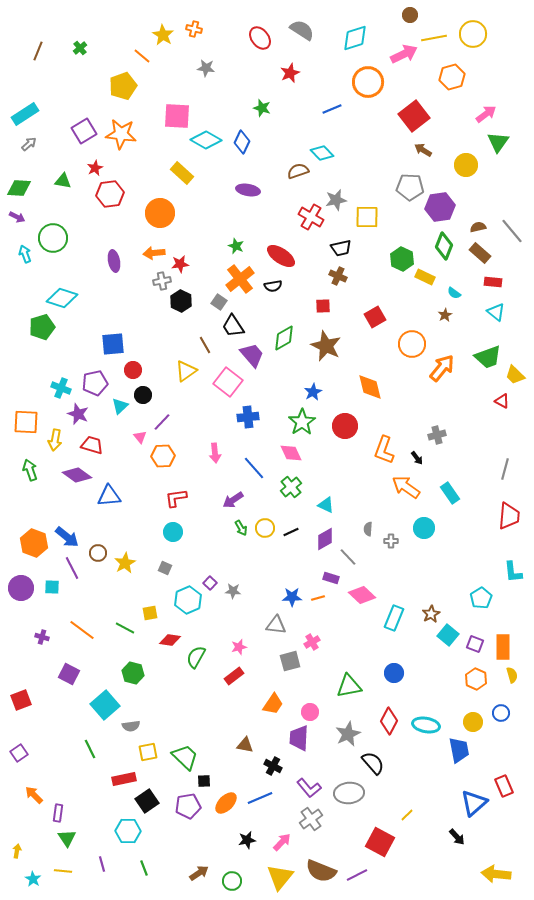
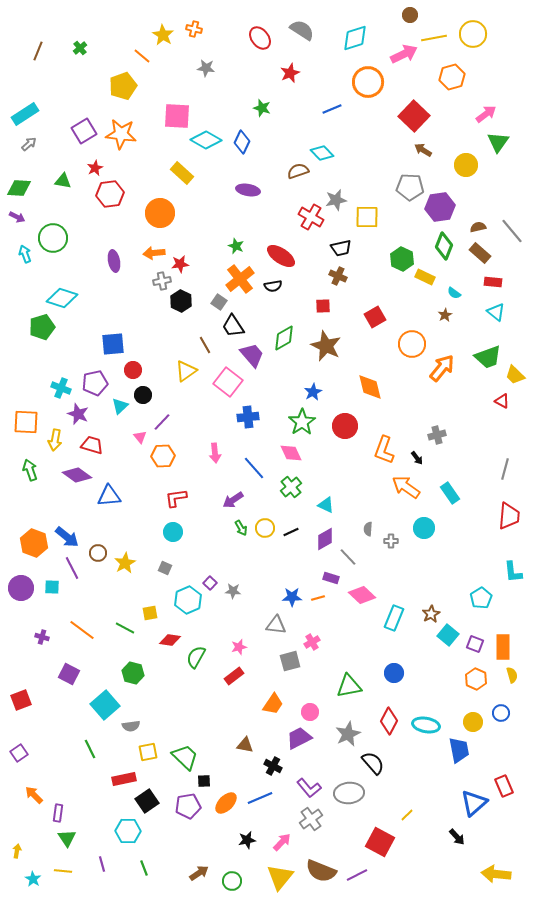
red square at (414, 116): rotated 8 degrees counterclockwise
purple trapezoid at (299, 738): rotated 60 degrees clockwise
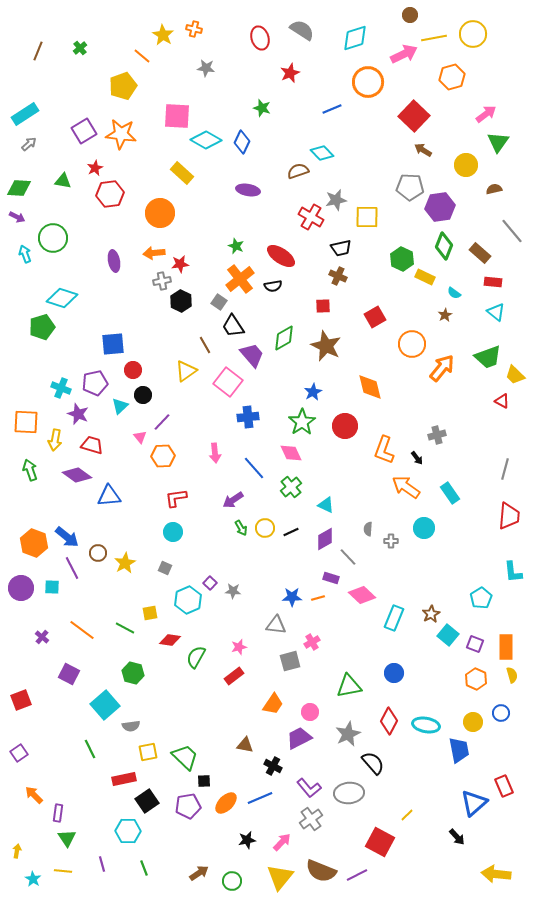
red ellipse at (260, 38): rotated 20 degrees clockwise
brown semicircle at (478, 227): moved 16 px right, 38 px up
purple cross at (42, 637): rotated 24 degrees clockwise
orange rectangle at (503, 647): moved 3 px right
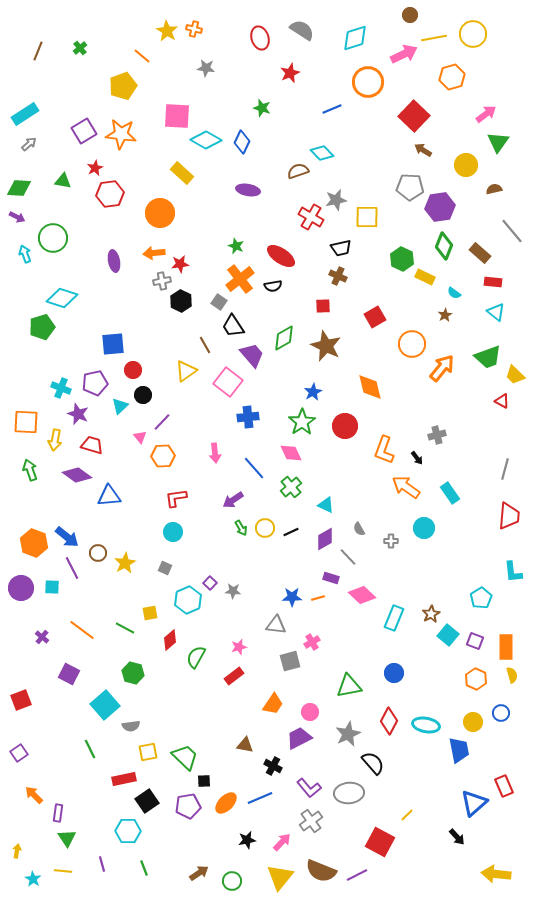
yellow star at (163, 35): moved 4 px right, 4 px up
gray semicircle at (368, 529): moved 9 px left; rotated 32 degrees counterclockwise
red diamond at (170, 640): rotated 50 degrees counterclockwise
purple square at (475, 644): moved 3 px up
gray cross at (311, 819): moved 2 px down
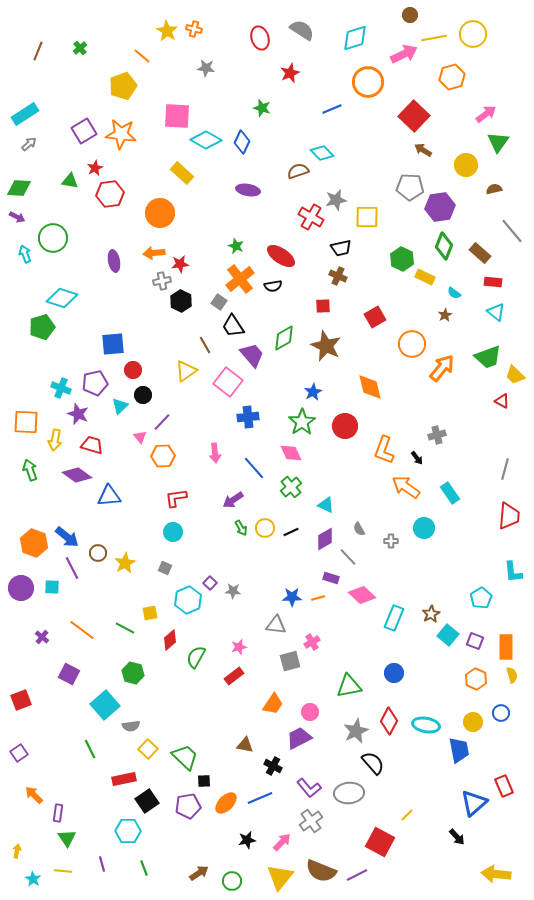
green triangle at (63, 181): moved 7 px right
gray star at (348, 734): moved 8 px right, 3 px up
yellow square at (148, 752): moved 3 px up; rotated 36 degrees counterclockwise
